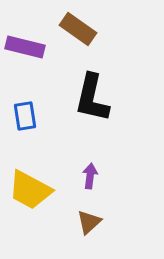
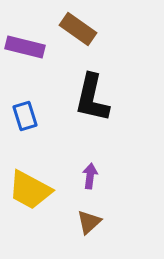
blue rectangle: rotated 8 degrees counterclockwise
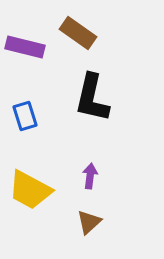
brown rectangle: moved 4 px down
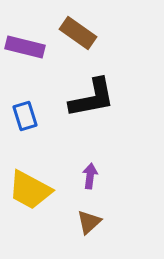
black L-shape: rotated 114 degrees counterclockwise
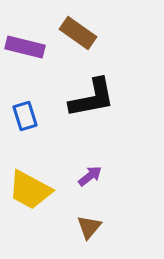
purple arrow: rotated 45 degrees clockwise
brown triangle: moved 5 px down; rotated 8 degrees counterclockwise
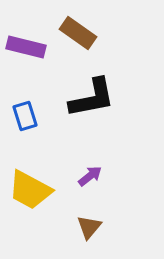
purple rectangle: moved 1 px right
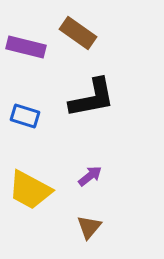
blue rectangle: rotated 56 degrees counterclockwise
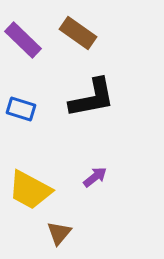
purple rectangle: moved 3 px left, 7 px up; rotated 30 degrees clockwise
blue rectangle: moved 4 px left, 7 px up
purple arrow: moved 5 px right, 1 px down
brown triangle: moved 30 px left, 6 px down
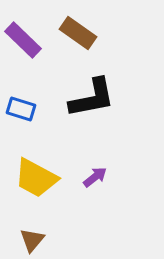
yellow trapezoid: moved 6 px right, 12 px up
brown triangle: moved 27 px left, 7 px down
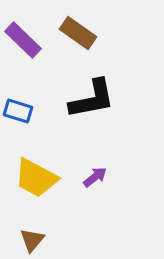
black L-shape: moved 1 px down
blue rectangle: moved 3 px left, 2 px down
